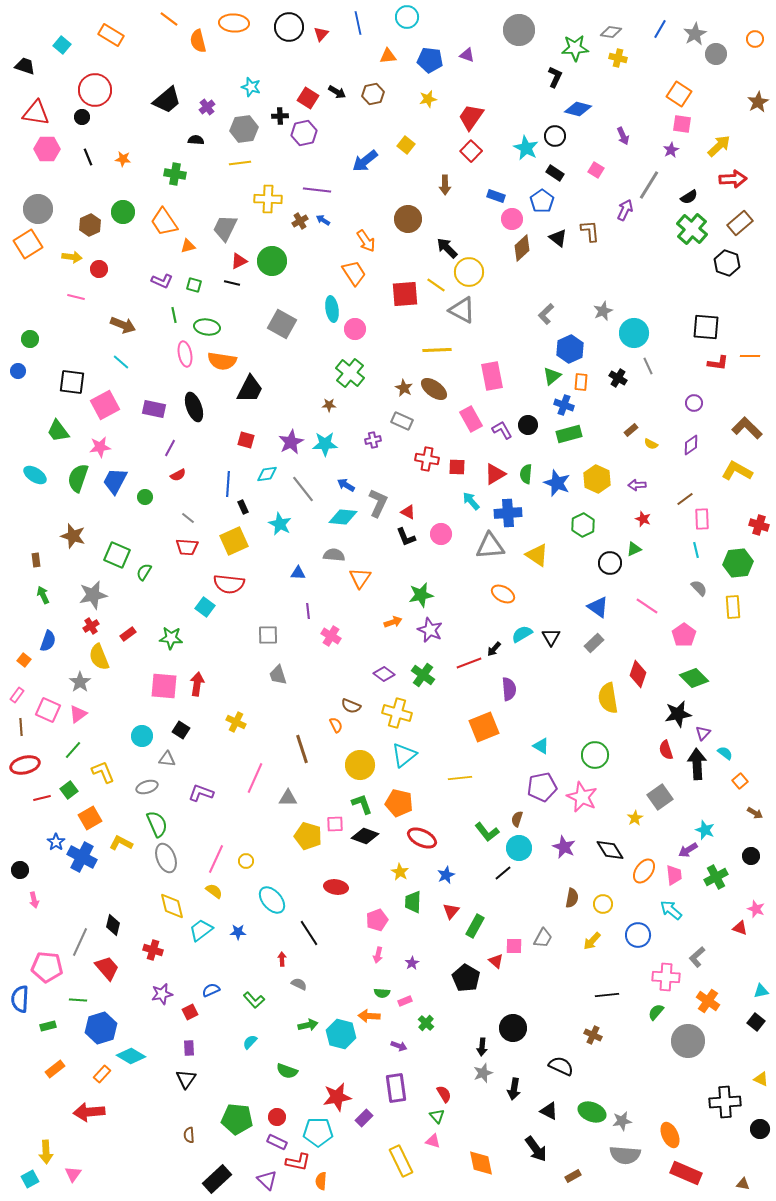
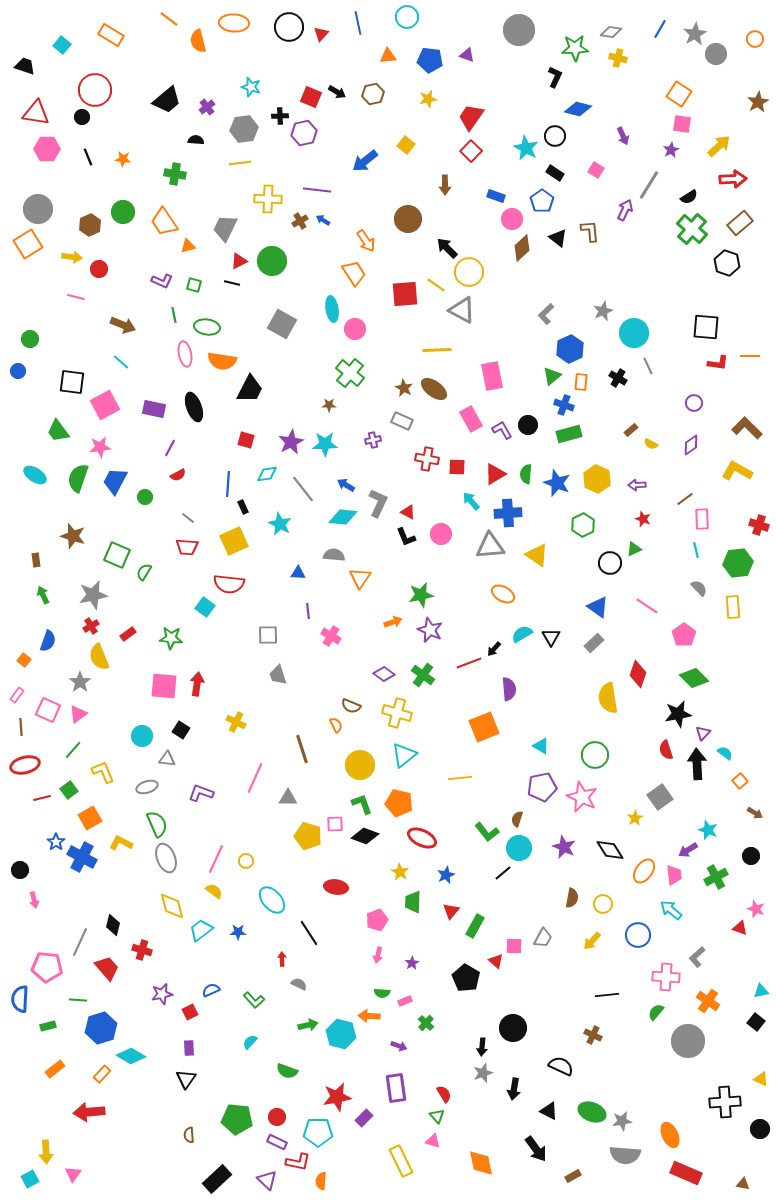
red square at (308, 98): moved 3 px right, 1 px up; rotated 10 degrees counterclockwise
cyan star at (705, 830): moved 3 px right
red cross at (153, 950): moved 11 px left
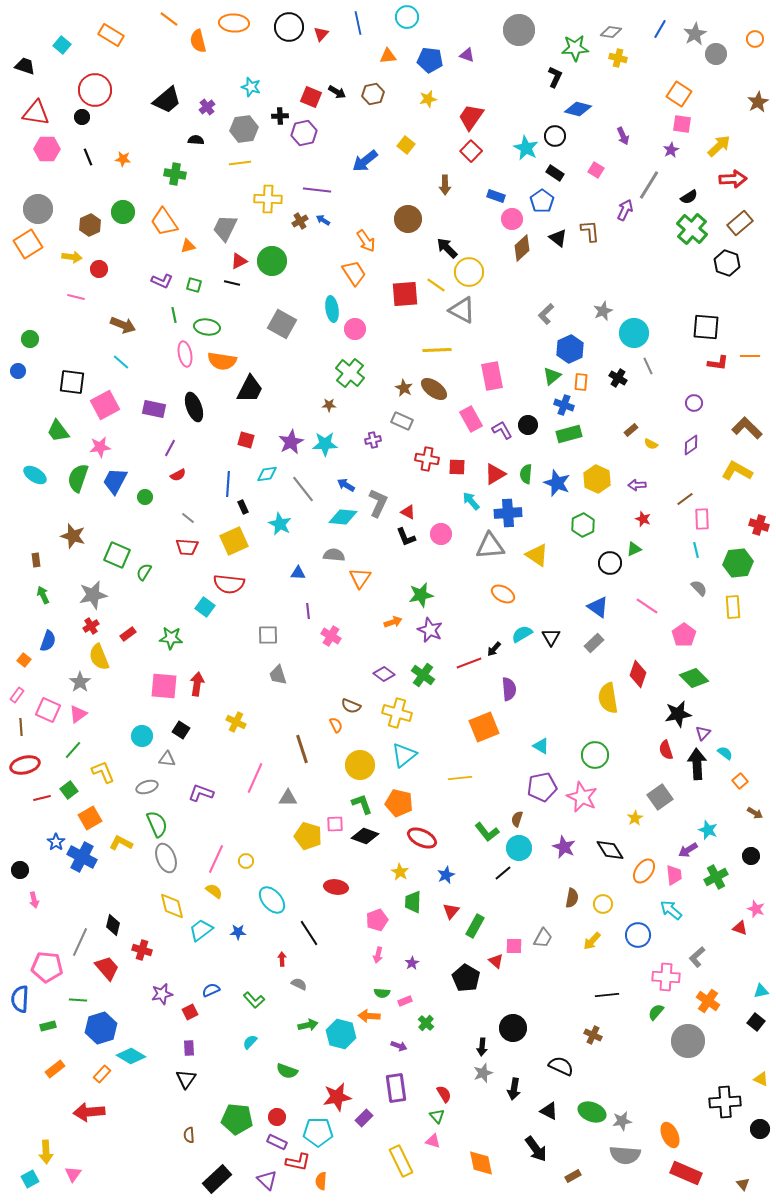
brown triangle at (743, 1184): rotated 40 degrees clockwise
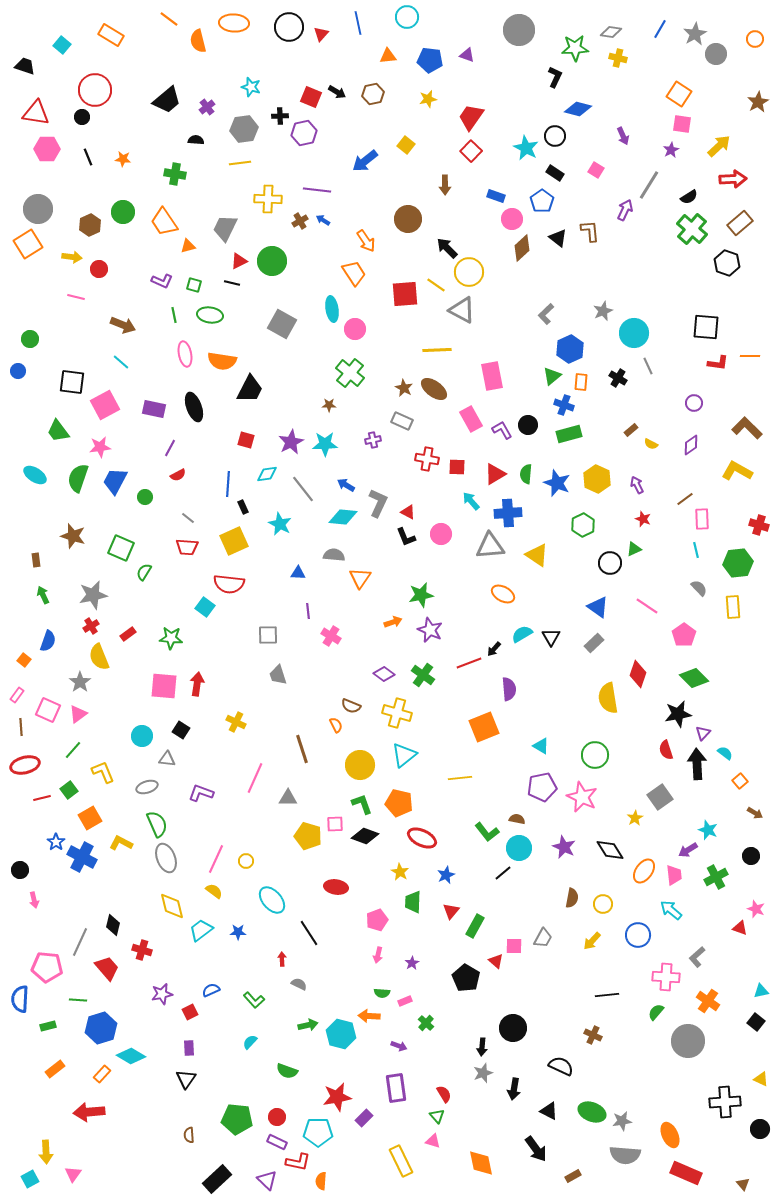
green ellipse at (207, 327): moved 3 px right, 12 px up
purple arrow at (637, 485): rotated 66 degrees clockwise
green square at (117, 555): moved 4 px right, 7 px up
brown semicircle at (517, 819): rotated 84 degrees clockwise
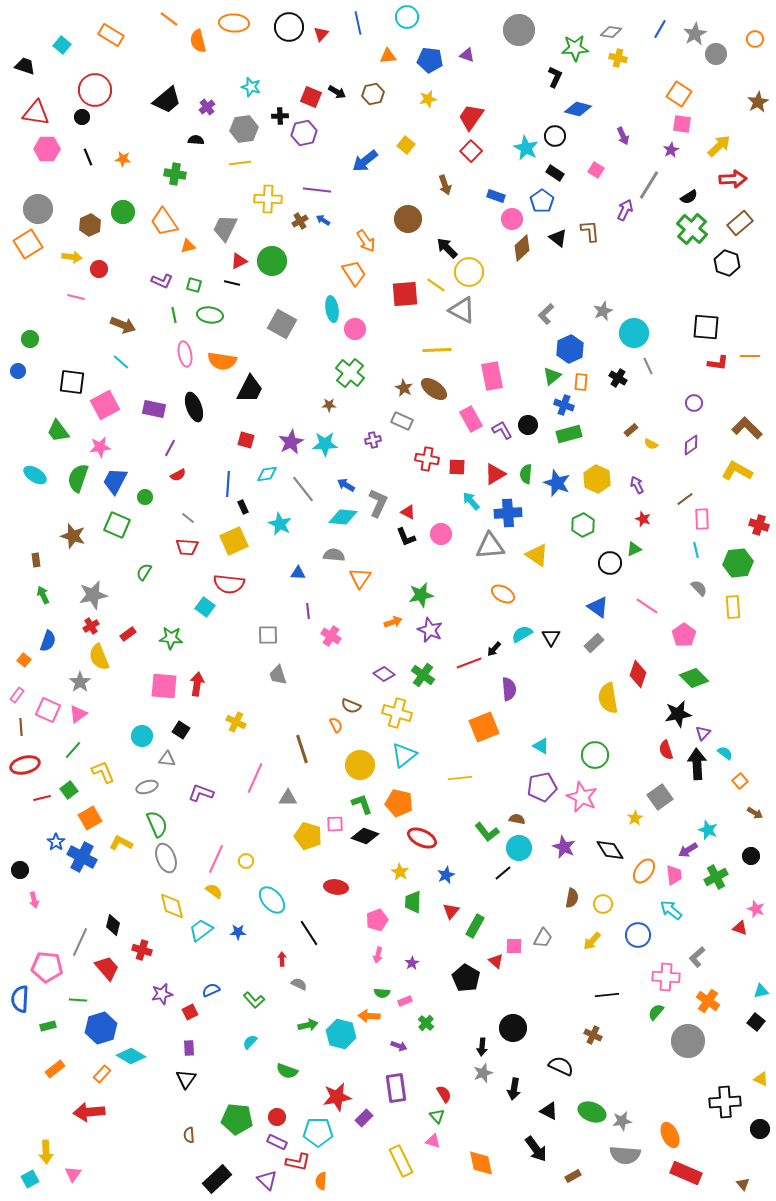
brown arrow at (445, 185): rotated 18 degrees counterclockwise
green square at (121, 548): moved 4 px left, 23 px up
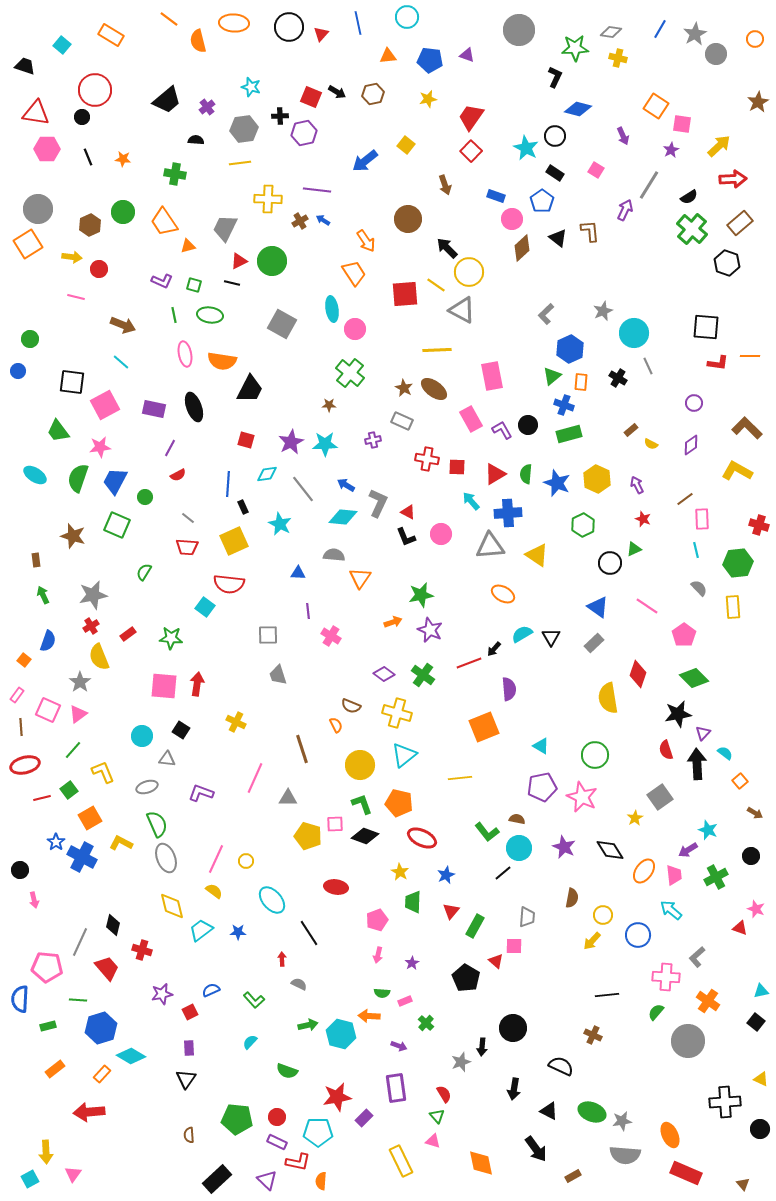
orange square at (679, 94): moved 23 px left, 12 px down
yellow circle at (603, 904): moved 11 px down
gray trapezoid at (543, 938): moved 16 px left, 21 px up; rotated 25 degrees counterclockwise
gray star at (483, 1073): moved 22 px left, 11 px up
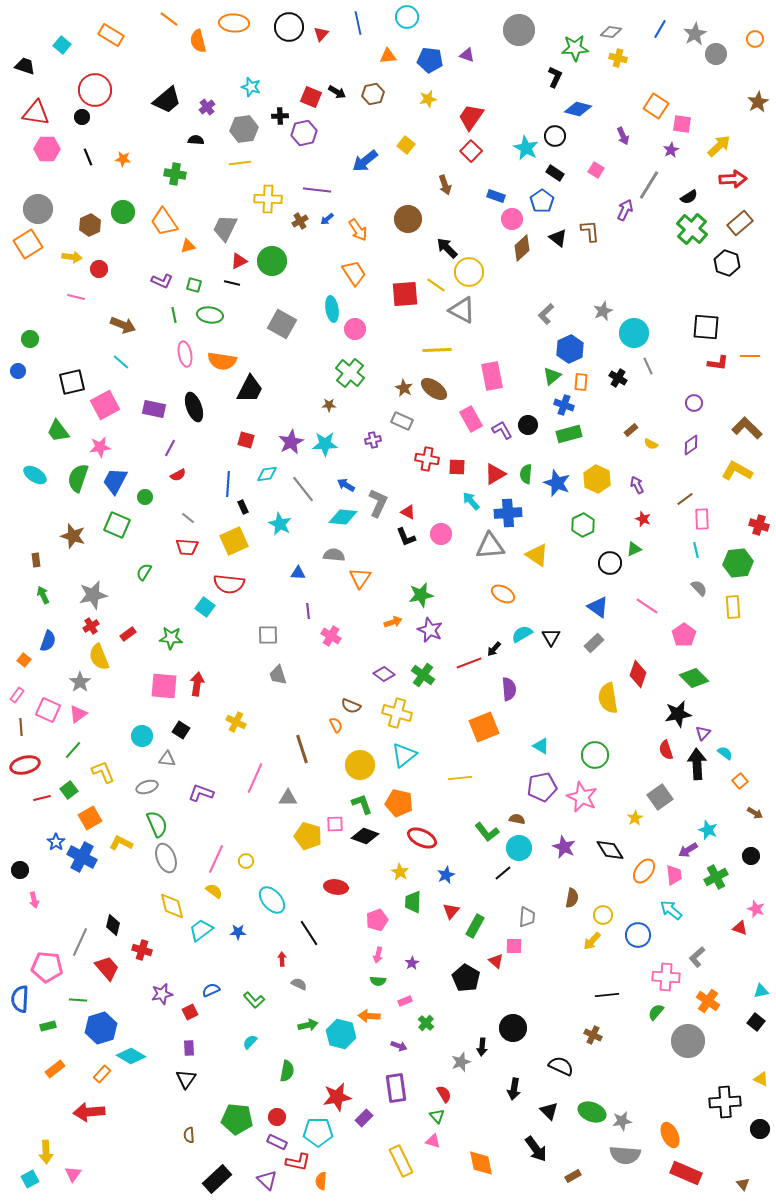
blue arrow at (323, 220): moved 4 px right, 1 px up; rotated 72 degrees counterclockwise
orange arrow at (366, 241): moved 8 px left, 11 px up
black square at (72, 382): rotated 20 degrees counterclockwise
green semicircle at (382, 993): moved 4 px left, 12 px up
green semicircle at (287, 1071): rotated 100 degrees counterclockwise
black triangle at (549, 1111): rotated 18 degrees clockwise
